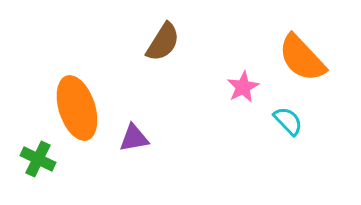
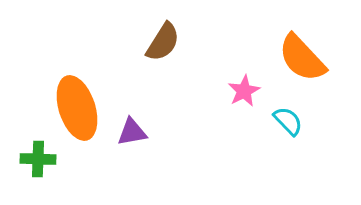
pink star: moved 1 px right, 4 px down
purple triangle: moved 2 px left, 6 px up
green cross: rotated 24 degrees counterclockwise
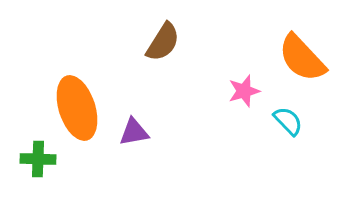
pink star: rotated 12 degrees clockwise
purple triangle: moved 2 px right
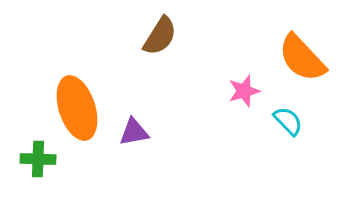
brown semicircle: moved 3 px left, 6 px up
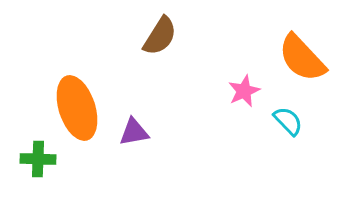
pink star: rotated 8 degrees counterclockwise
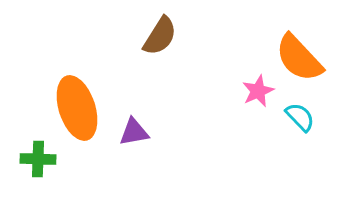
orange semicircle: moved 3 px left
pink star: moved 14 px right
cyan semicircle: moved 12 px right, 4 px up
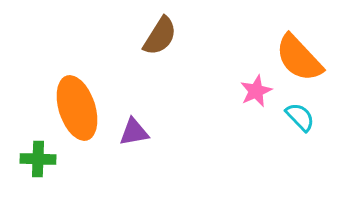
pink star: moved 2 px left
